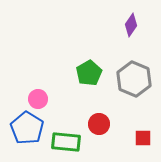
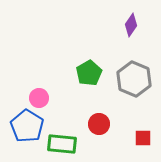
pink circle: moved 1 px right, 1 px up
blue pentagon: moved 2 px up
green rectangle: moved 4 px left, 2 px down
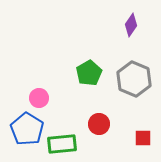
blue pentagon: moved 3 px down
green rectangle: rotated 12 degrees counterclockwise
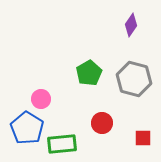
gray hexagon: rotated 8 degrees counterclockwise
pink circle: moved 2 px right, 1 px down
red circle: moved 3 px right, 1 px up
blue pentagon: moved 1 px up
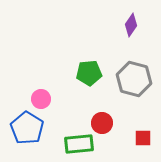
green pentagon: rotated 25 degrees clockwise
green rectangle: moved 17 px right
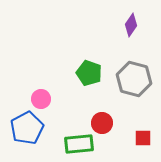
green pentagon: rotated 25 degrees clockwise
blue pentagon: rotated 12 degrees clockwise
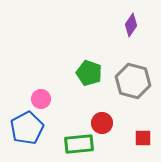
gray hexagon: moved 1 px left, 2 px down
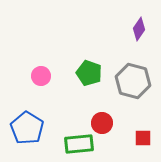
purple diamond: moved 8 px right, 4 px down
pink circle: moved 23 px up
blue pentagon: rotated 12 degrees counterclockwise
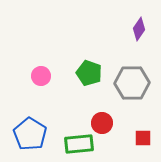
gray hexagon: moved 1 px left, 2 px down; rotated 16 degrees counterclockwise
blue pentagon: moved 3 px right, 6 px down
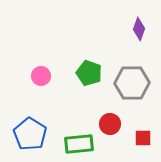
purple diamond: rotated 15 degrees counterclockwise
red circle: moved 8 px right, 1 px down
